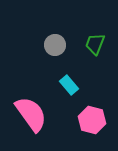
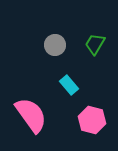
green trapezoid: rotated 10 degrees clockwise
pink semicircle: moved 1 px down
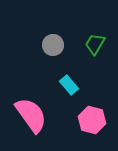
gray circle: moved 2 px left
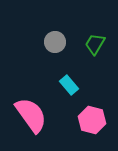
gray circle: moved 2 px right, 3 px up
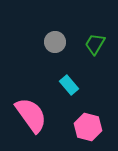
pink hexagon: moved 4 px left, 7 px down
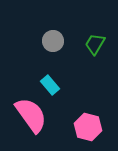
gray circle: moved 2 px left, 1 px up
cyan rectangle: moved 19 px left
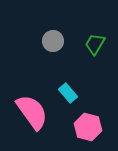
cyan rectangle: moved 18 px right, 8 px down
pink semicircle: moved 1 px right, 3 px up
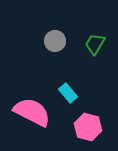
gray circle: moved 2 px right
pink semicircle: rotated 27 degrees counterclockwise
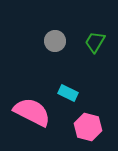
green trapezoid: moved 2 px up
cyan rectangle: rotated 24 degrees counterclockwise
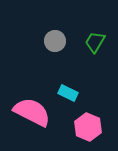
pink hexagon: rotated 8 degrees clockwise
